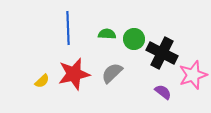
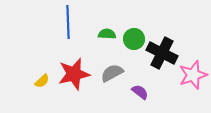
blue line: moved 6 px up
gray semicircle: rotated 15 degrees clockwise
purple semicircle: moved 23 px left
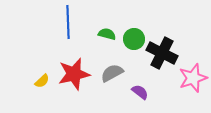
green semicircle: rotated 12 degrees clockwise
pink star: moved 3 px down
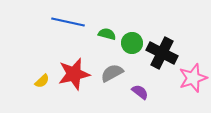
blue line: rotated 76 degrees counterclockwise
green circle: moved 2 px left, 4 px down
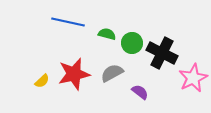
pink star: rotated 8 degrees counterclockwise
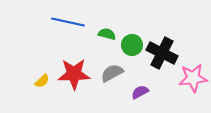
green circle: moved 2 px down
red star: rotated 12 degrees clockwise
pink star: rotated 20 degrees clockwise
purple semicircle: rotated 66 degrees counterclockwise
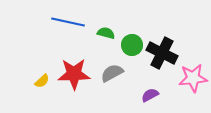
green semicircle: moved 1 px left, 1 px up
purple semicircle: moved 10 px right, 3 px down
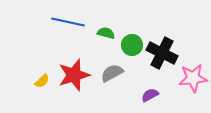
red star: moved 1 px down; rotated 16 degrees counterclockwise
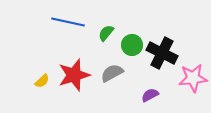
green semicircle: rotated 66 degrees counterclockwise
